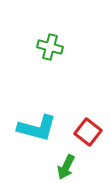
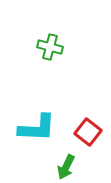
cyan L-shape: rotated 12 degrees counterclockwise
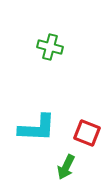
red square: moved 1 px left, 1 px down; rotated 16 degrees counterclockwise
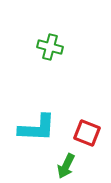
green arrow: moved 1 px up
